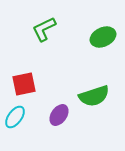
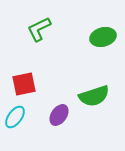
green L-shape: moved 5 px left
green ellipse: rotated 10 degrees clockwise
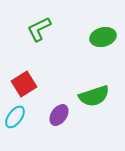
red square: rotated 20 degrees counterclockwise
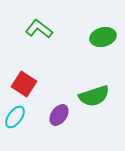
green L-shape: rotated 64 degrees clockwise
red square: rotated 25 degrees counterclockwise
